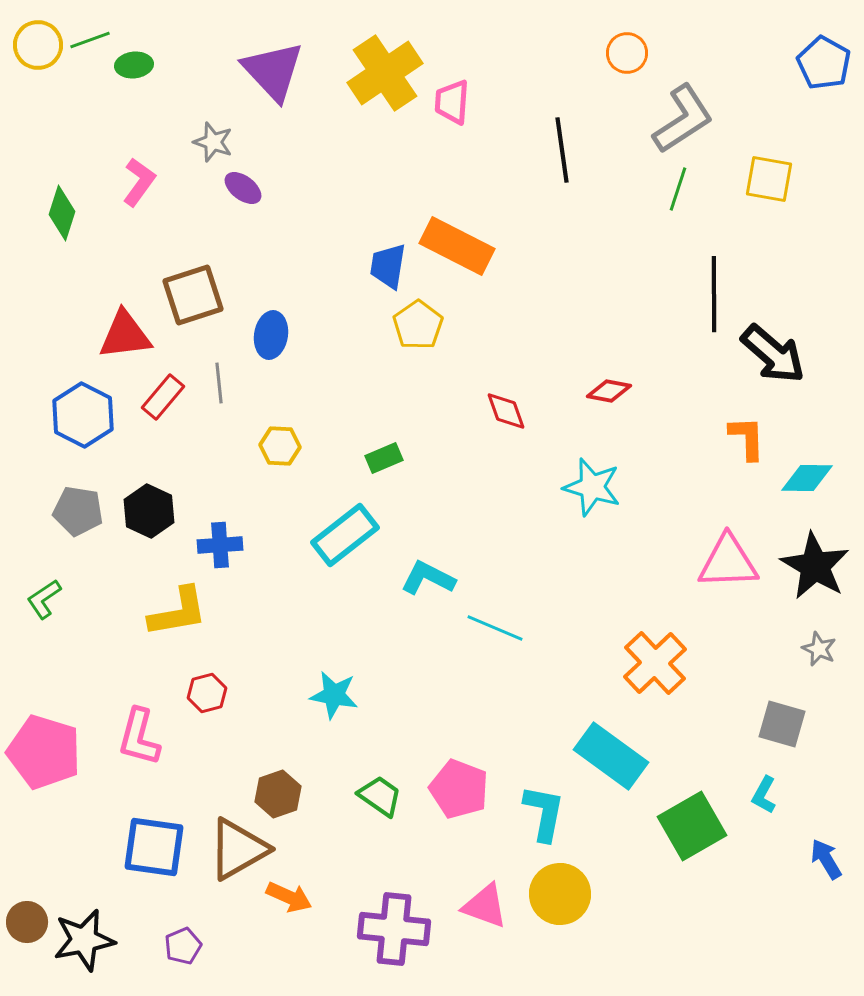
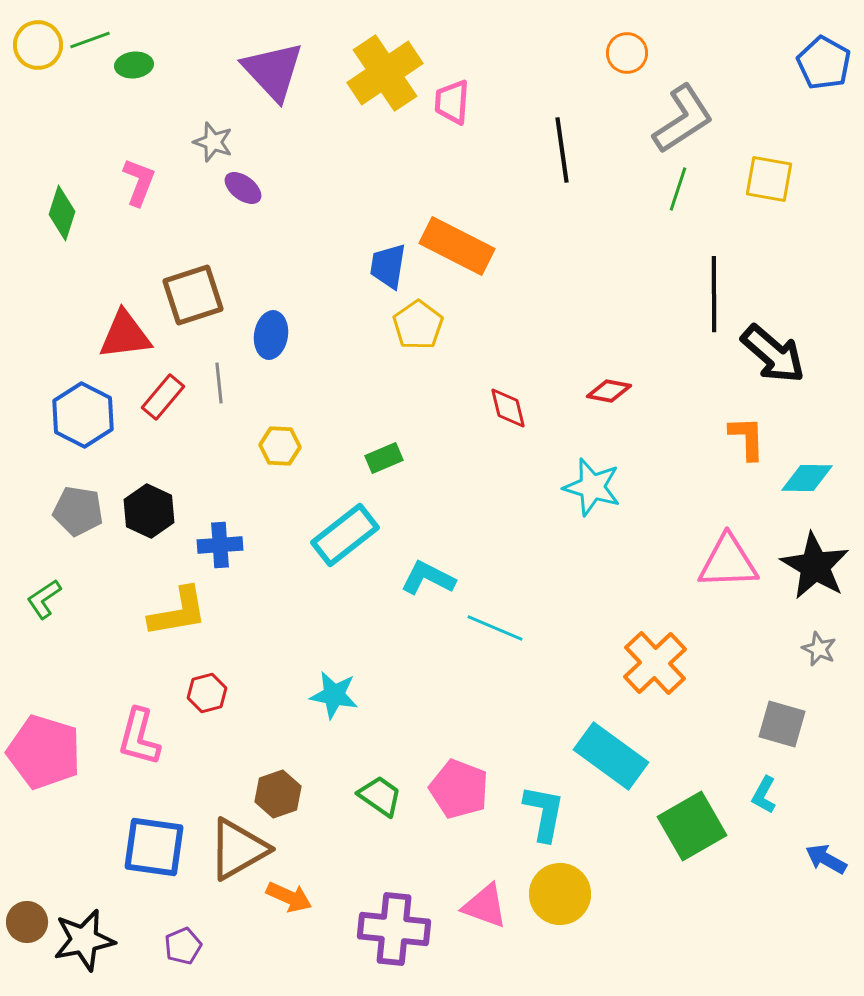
pink L-shape at (139, 182): rotated 15 degrees counterclockwise
red diamond at (506, 411): moved 2 px right, 3 px up; rotated 6 degrees clockwise
blue arrow at (826, 859): rotated 30 degrees counterclockwise
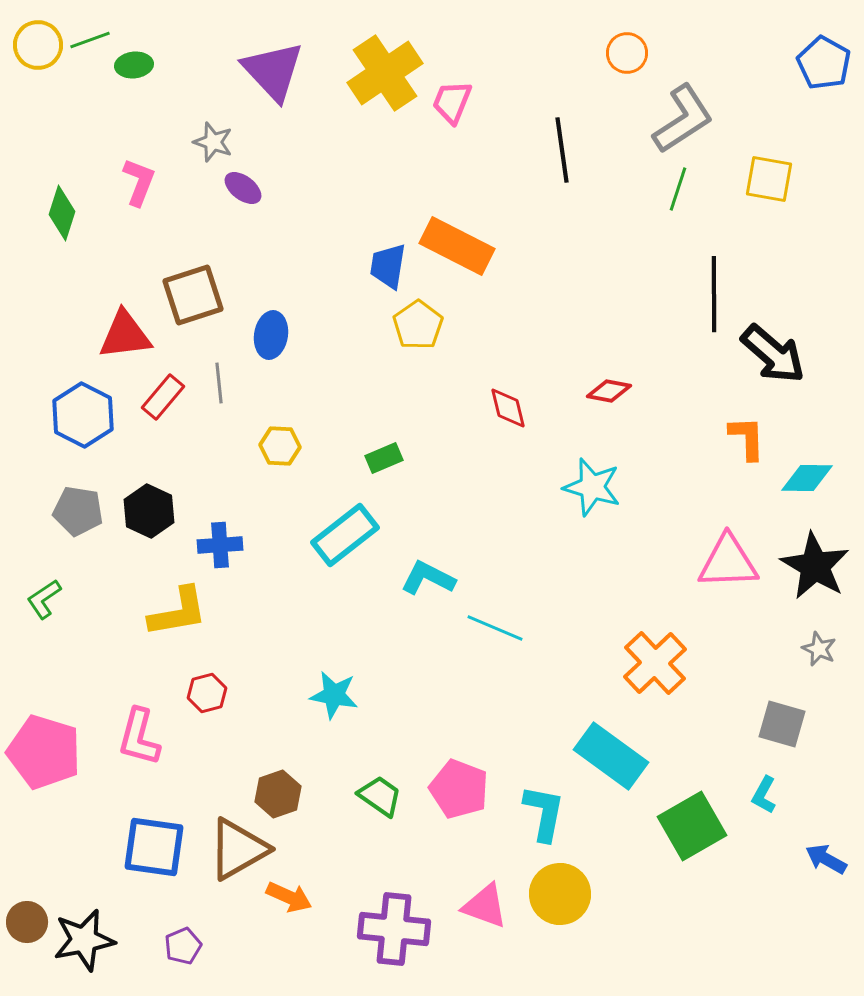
pink trapezoid at (452, 102): rotated 18 degrees clockwise
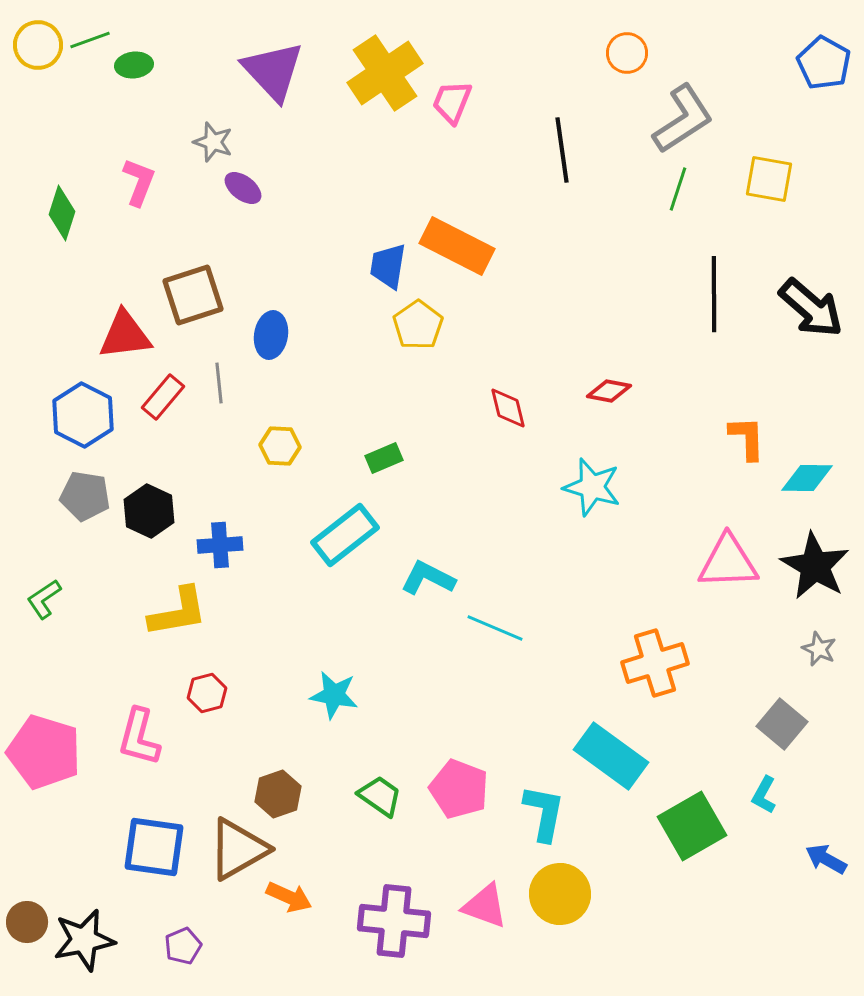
black arrow at (773, 354): moved 38 px right, 46 px up
gray pentagon at (78, 511): moved 7 px right, 15 px up
orange cross at (655, 663): rotated 26 degrees clockwise
gray square at (782, 724): rotated 24 degrees clockwise
purple cross at (394, 929): moved 8 px up
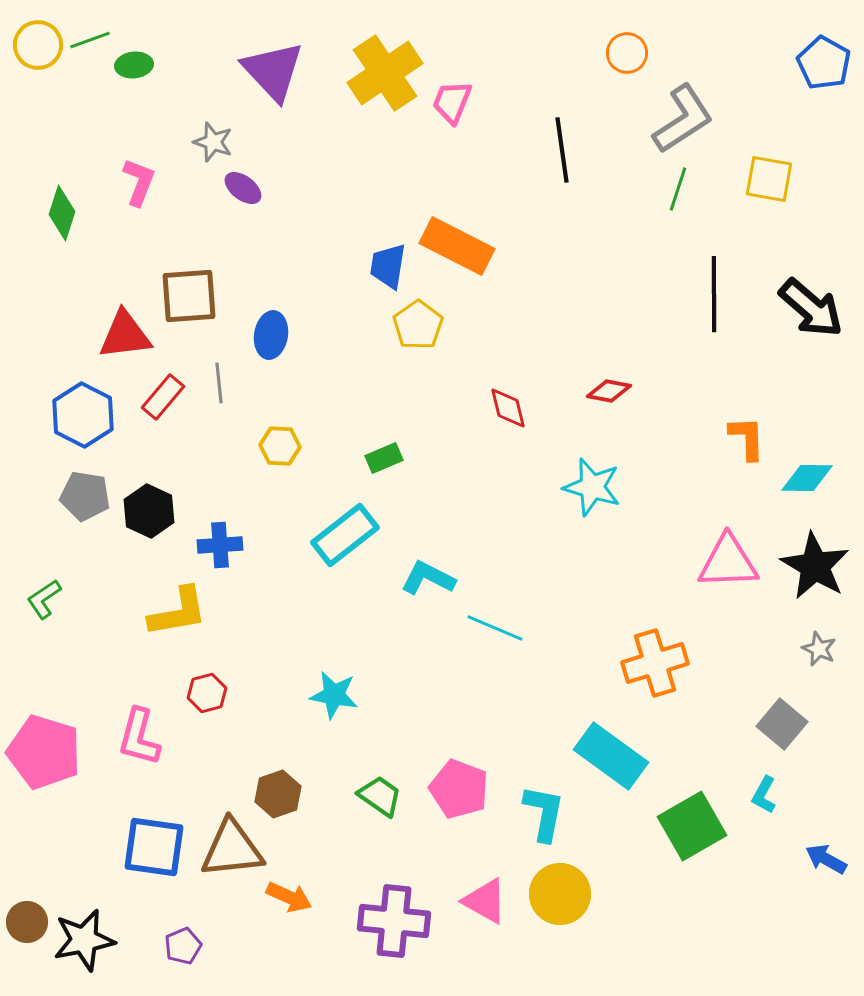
brown square at (193, 295): moved 4 px left, 1 px down; rotated 14 degrees clockwise
brown triangle at (238, 849): moved 6 px left; rotated 24 degrees clockwise
pink triangle at (485, 906): moved 5 px up; rotated 9 degrees clockwise
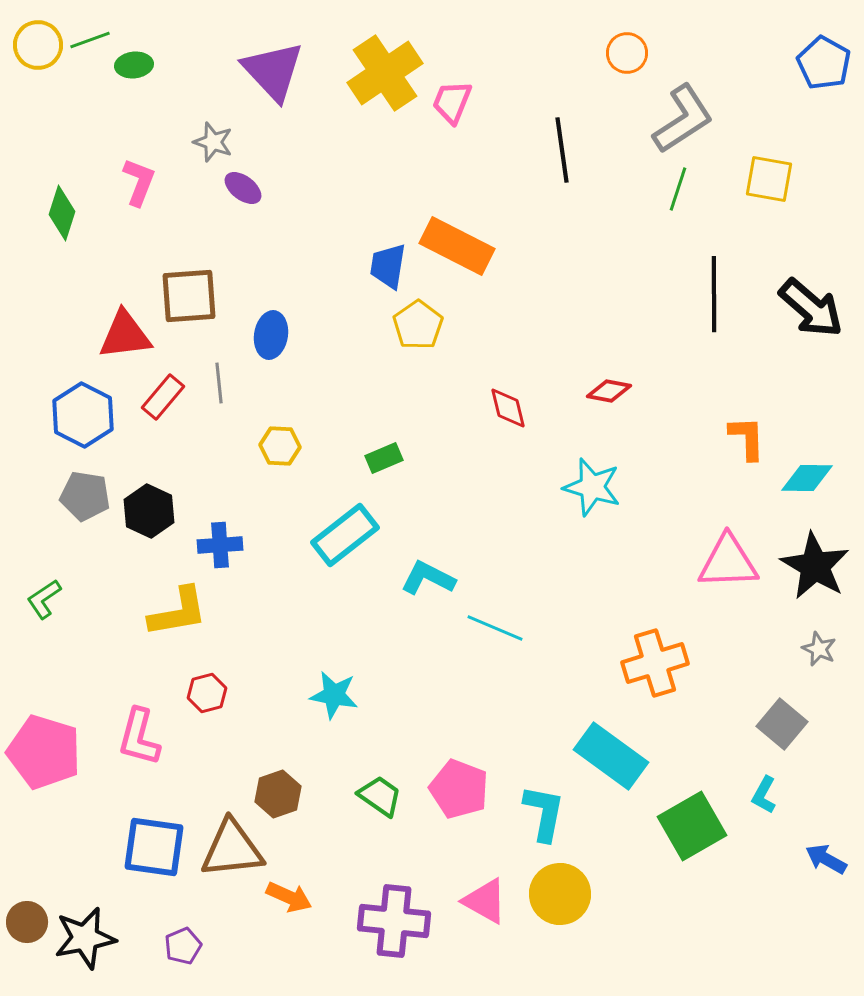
black star at (84, 940): moved 1 px right, 2 px up
